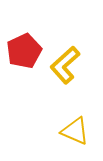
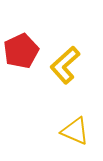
red pentagon: moved 3 px left
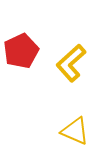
yellow L-shape: moved 6 px right, 2 px up
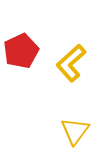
yellow triangle: rotated 44 degrees clockwise
